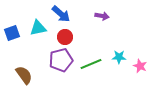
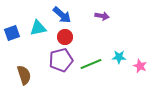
blue arrow: moved 1 px right, 1 px down
brown semicircle: rotated 18 degrees clockwise
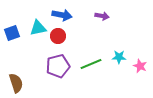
blue arrow: rotated 30 degrees counterclockwise
red circle: moved 7 px left, 1 px up
purple pentagon: moved 3 px left, 6 px down
brown semicircle: moved 8 px left, 8 px down
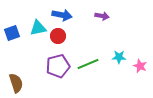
green line: moved 3 px left
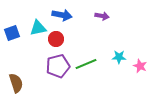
red circle: moved 2 px left, 3 px down
green line: moved 2 px left
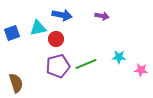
pink star: moved 1 px right, 4 px down; rotated 16 degrees counterclockwise
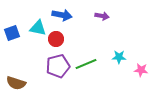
cyan triangle: rotated 24 degrees clockwise
brown semicircle: rotated 126 degrees clockwise
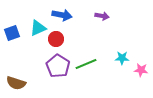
cyan triangle: rotated 36 degrees counterclockwise
cyan star: moved 3 px right, 1 px down
purple pentagon: rotated 25 degrees counterclockwise
